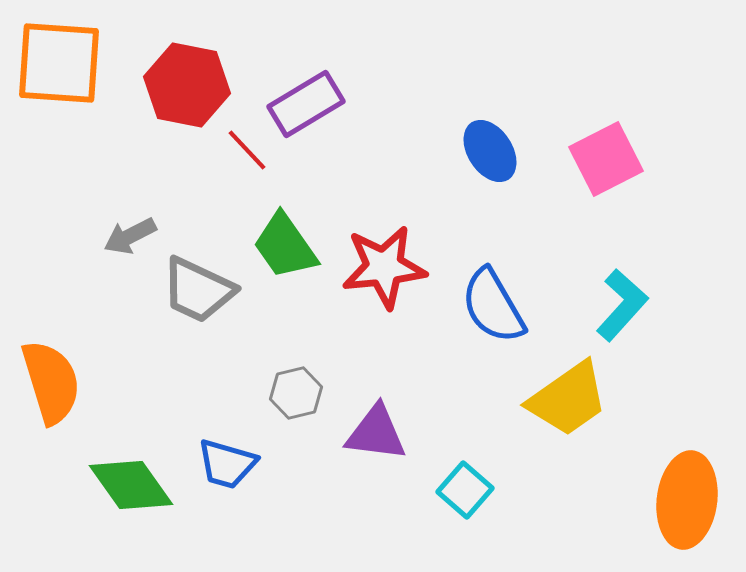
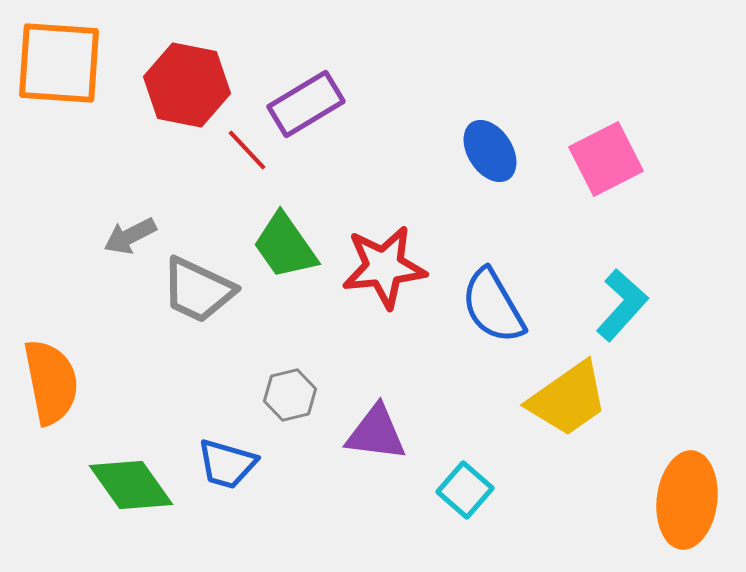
orange semicircle: rotated 6 degrees clockwise
gray hexagon: moved 6 px left, 2 px down
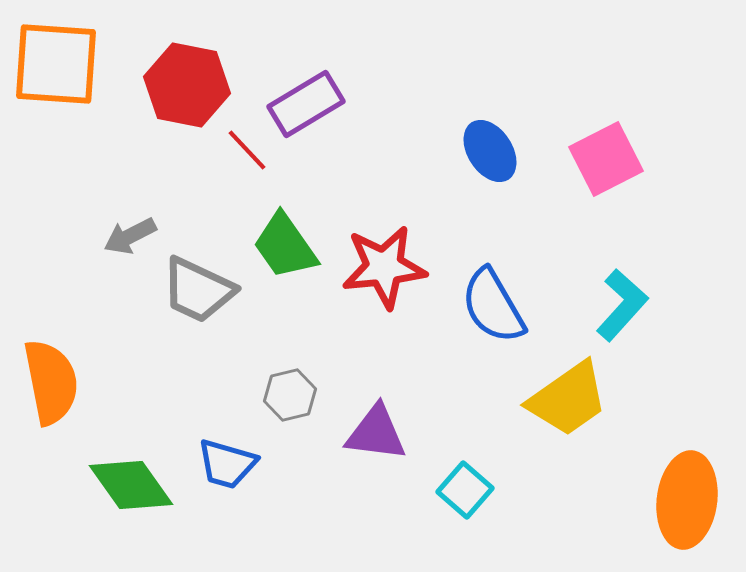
orange square: moved 3 px left, 1 px down
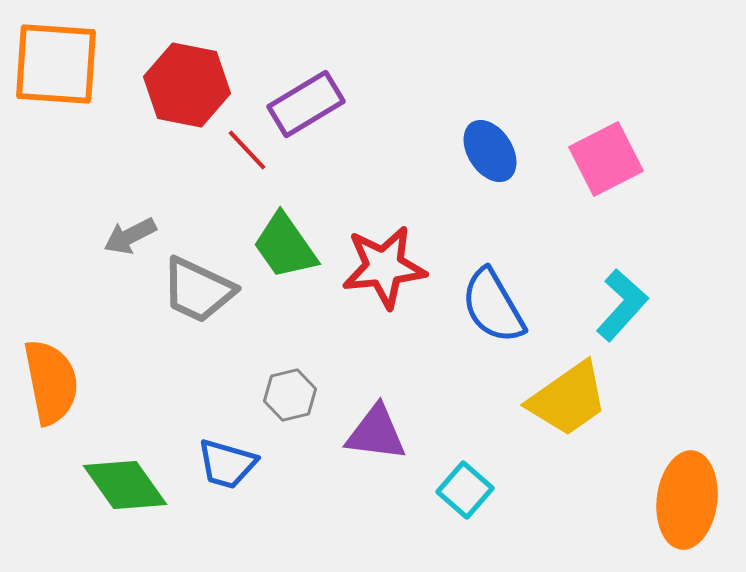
green diamond: moved 6 px left
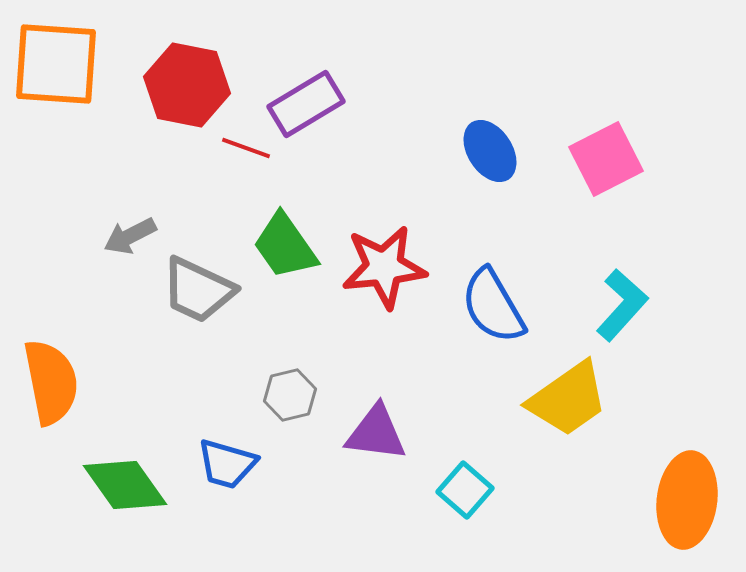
red line: moved 1 px left, 2 px up; rotated 27 degrees counterclockwise
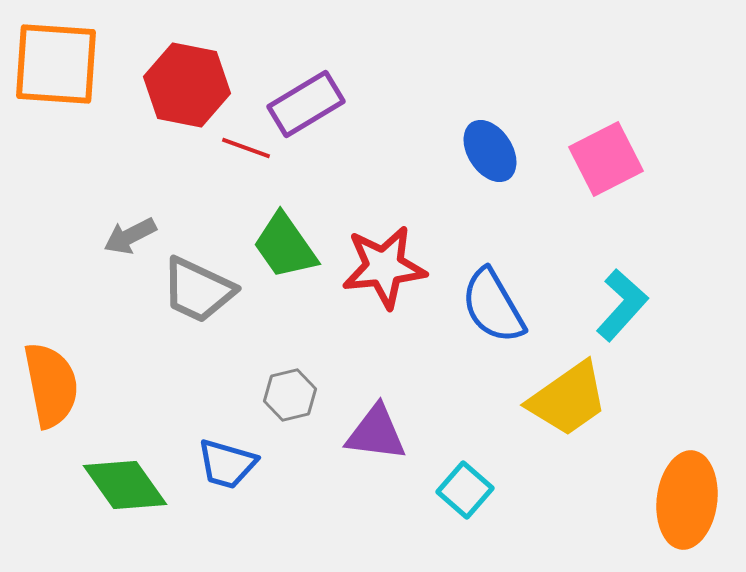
orange semicircle: moved 3 px down
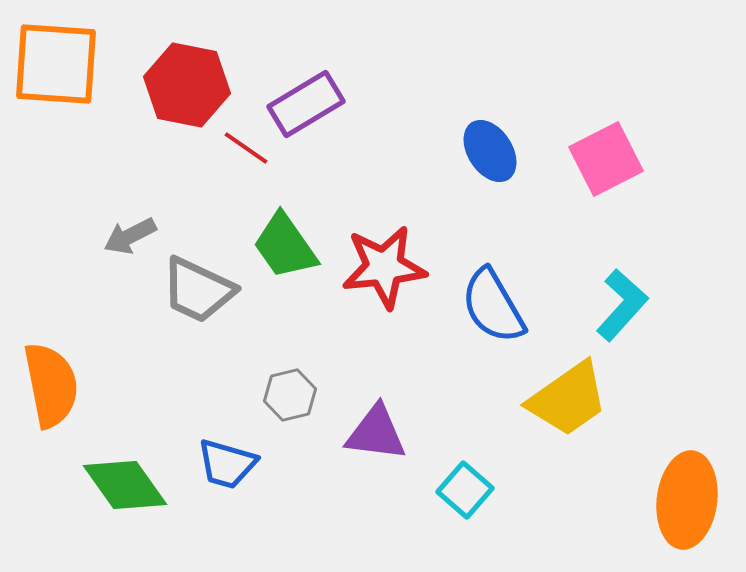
red line: rotated 15 degrees clockwise
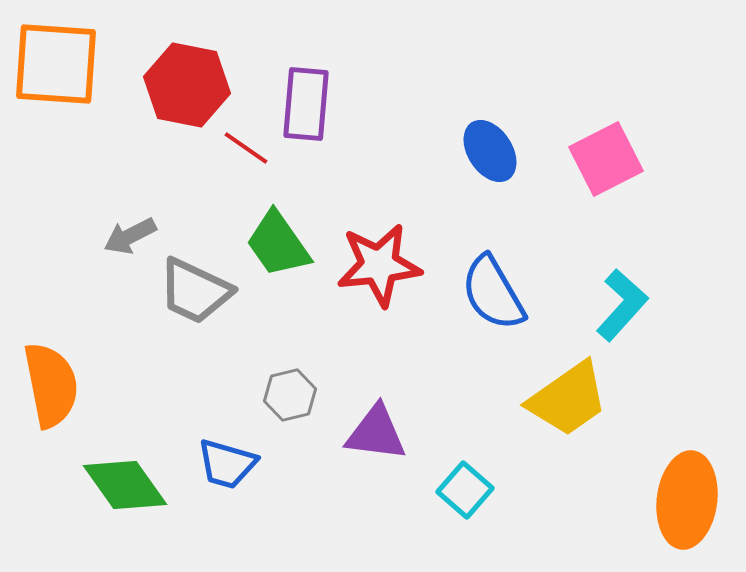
purple rectangle: rotated 54 degrees counterclockwise
green trapezoid: moved 7 px left, 2 px up
red star: moved 5 px left, 2 px up
gray trapezoid: moved 3 px left, 1 px down
blue semicircle: moved 13 px up
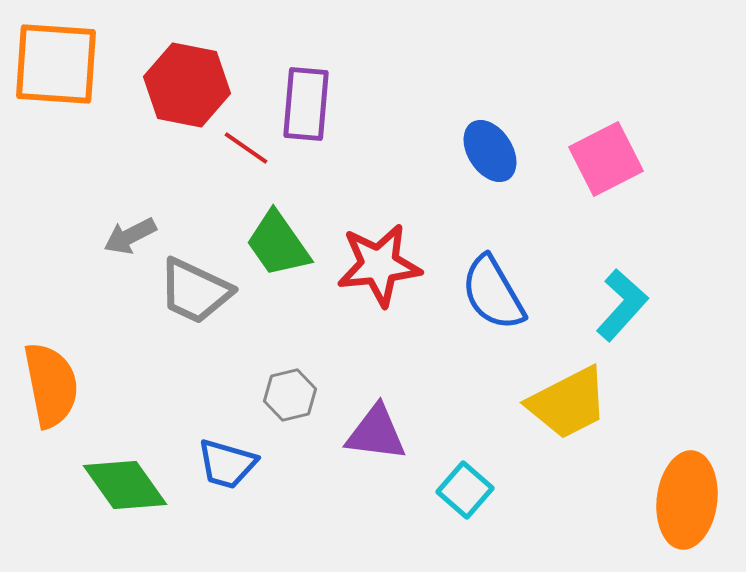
yellow trapezoid: moved 4 px down; rotated 8 degrees clockwise
